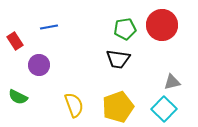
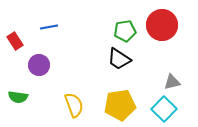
green pentagon: moved 2 px down
black trapezoid: moved 1 px right; rotated 25 degrees clockwise
green semicircle: rotated 18 degrees counterclockwise
yellow pentagon: moved 2 px right, 2 px up; rotated 12 degrees clockwise
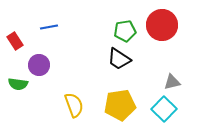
green semicircle: moved 13 px up
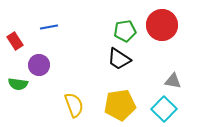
gray triangle: moved 1 px right, 1 px up; rotated 24 degrees clockwise
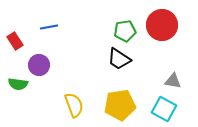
cyan square: rotated 15 degrees counterclockwise
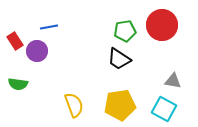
purple circle: moved 2 px left, 14 px up
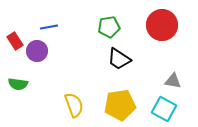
green pentagon: moved 16 px left, 4 px up
